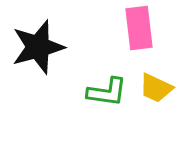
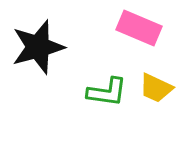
pink rectangle: rotated 60 degrees counterclockwise
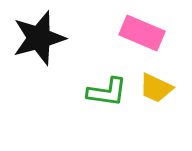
pink rectangle: moved 3 px right, 5 px down
black star: moved 1 px right, 9 px up
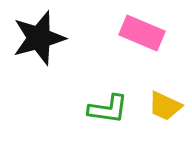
yellow trapezoid: moved 9 px right, 18 px down
green L-shape: moved 1 px right, 17 px down
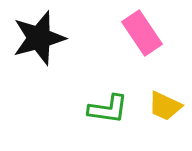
pink rectangle: rotated 33 degrees clockwise
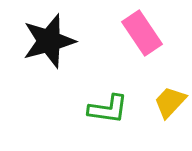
black star: moved 10 px right, 3 px down
yellow trapezoid: moved 5 px right, 4 px up; rotated 108 degrees clockwise
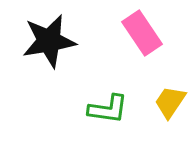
black star: rotated 6 degrees clockwise
yellow trapezoid: rotated 9 degrees counterclockwise
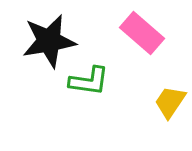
pink rectangle: rotated 15 degrees counterclockwise
green L-shape: moved 19 px left, 28 px up
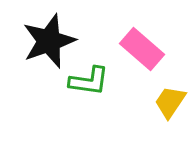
pink rectangle: moved 16 px down
black star: rotated 10 degrees counterclockwise
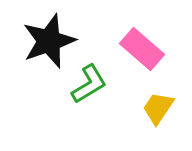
green L-shape: moved 3 px down; rotated 39 degrees counterclockwise
yellow trapezoid: moved 12 px left, 6 px down
